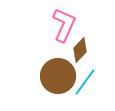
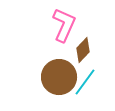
brown diamond: moved 3 px right
brown circle: moved 1 px right, 1 px down
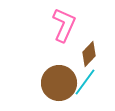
brown diamond: moved 6 px right, 4 px down
brown circle: moved 6 px down
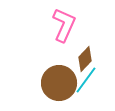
brown diamond: moved 4 px left, 5 px down
cyan line: moved 1 px right, 2 px up
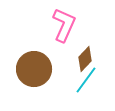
brown circle: moved 25 px left, 14 px up
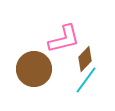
pink L-shape: moved 14 px down; rotated 52 degrees clockwise
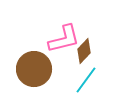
brown diamond: moved 1 px left, 8 px up
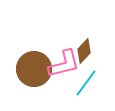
pink L-shape: moved 25 px down
cyan line: moved 3 px down
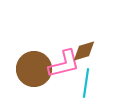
brown diamond: rotated 30 degrees clockwise
cyan line: rotated 28 degrees counterclockwise
